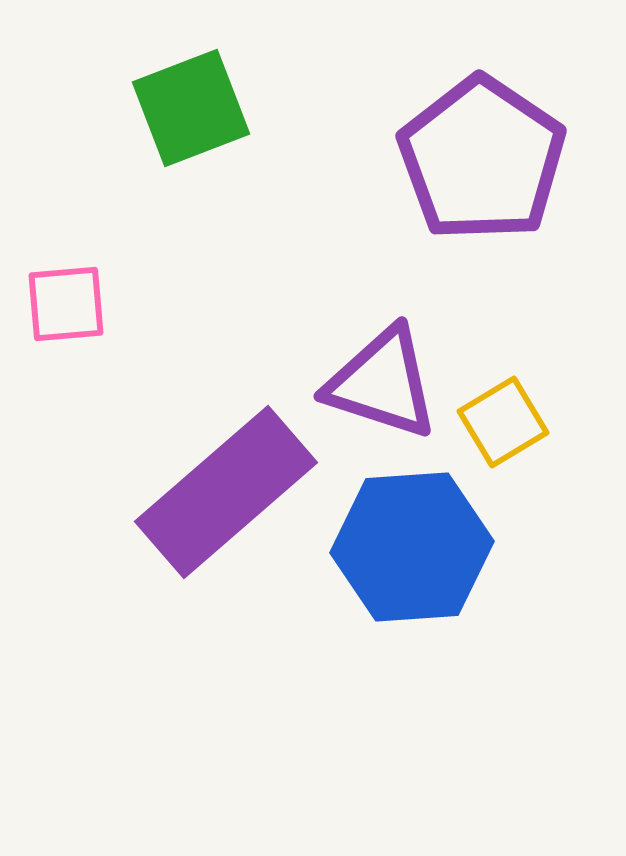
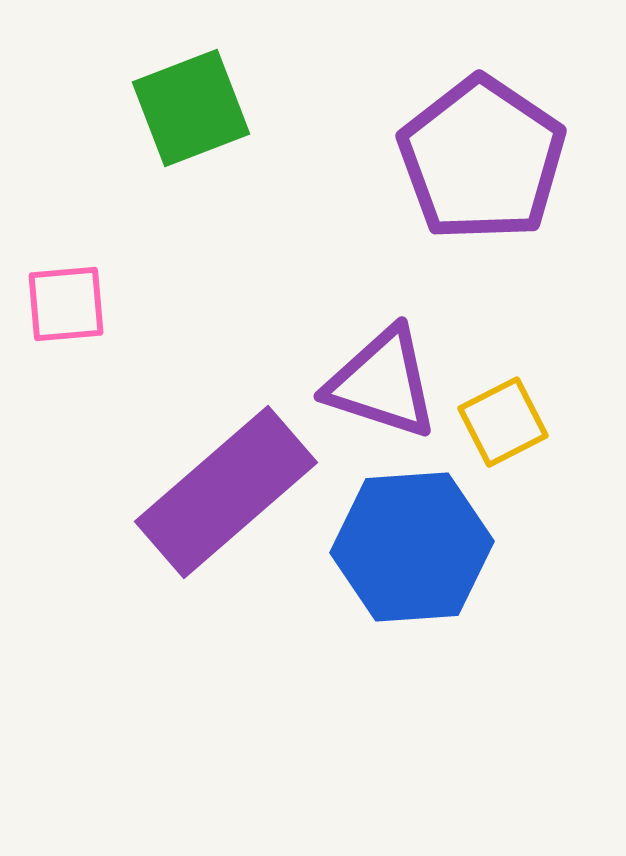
yellow square: rotated 4 degrees clockwise
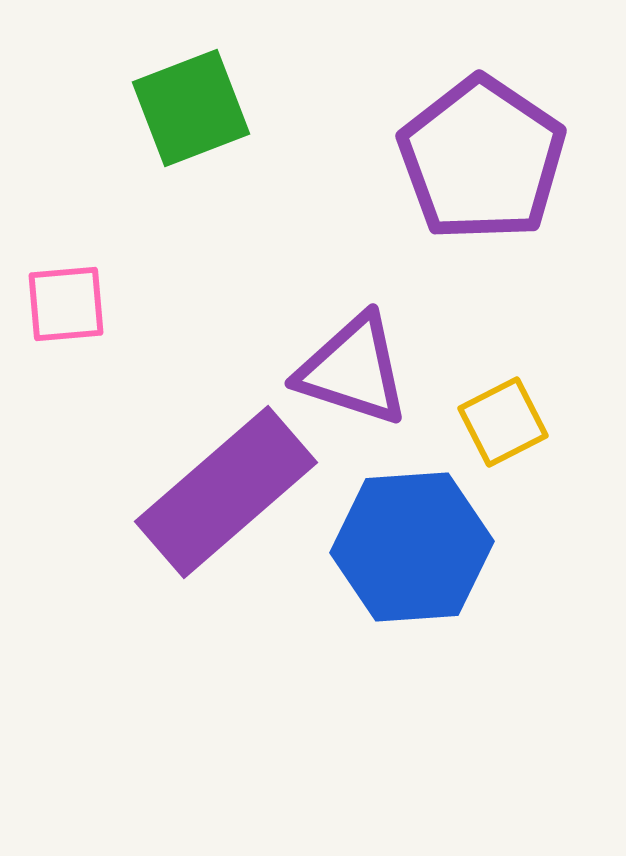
purple triangle: moved 29 px left, 13 px up
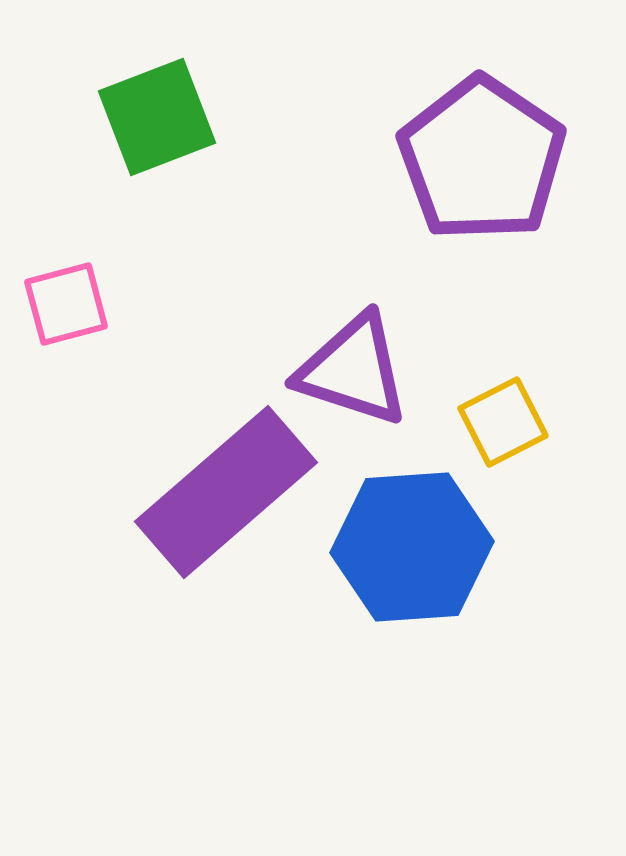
green square: moved 34 px left, 9 px down
pink square: rotated 10 degrees counterclockwise
